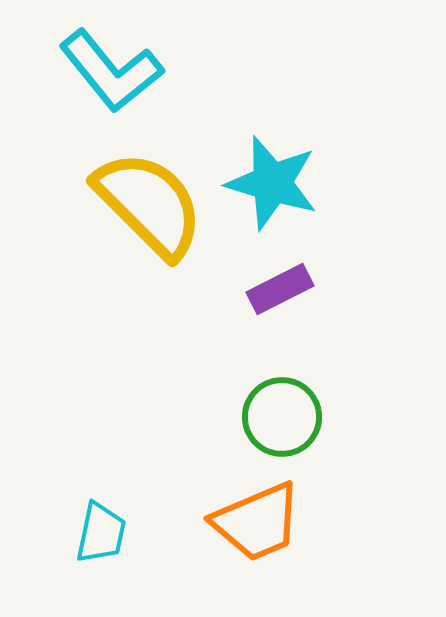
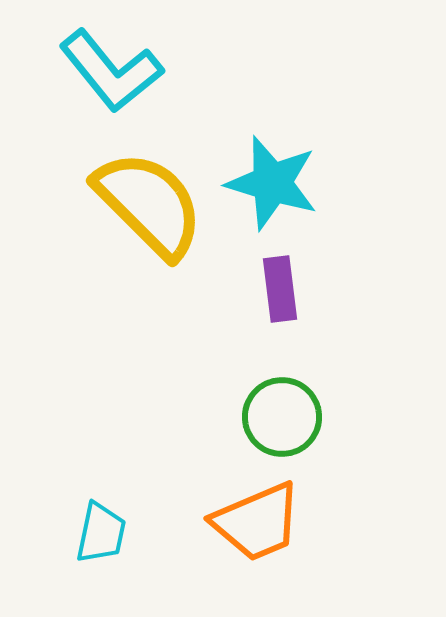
purple rectangle: rotated 70 degrees counterclockwise
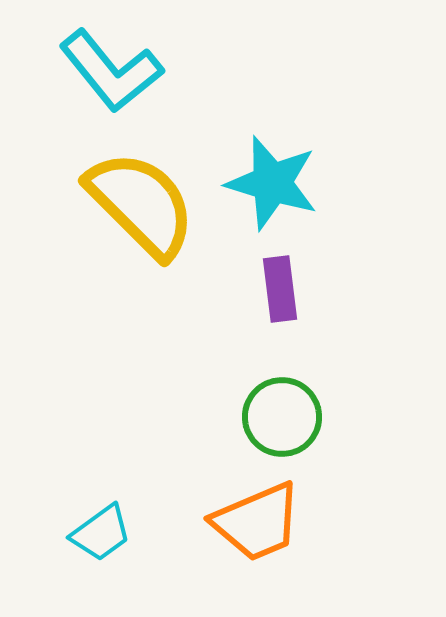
yellow semicircle: moved 8 px left
cyan trapezoid: rotated 42 degrees clockwise
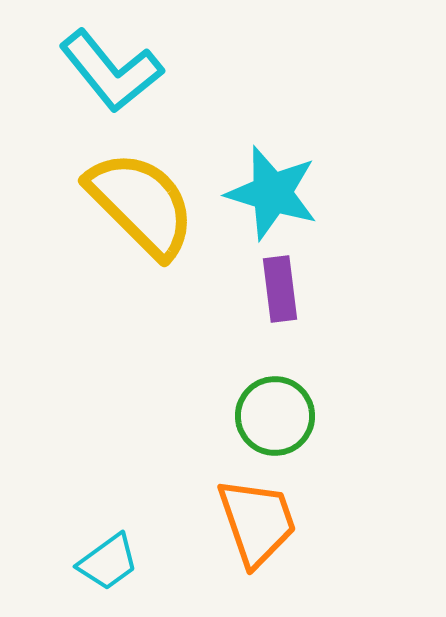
cyan star: moved 10 px down
green circle: moved 7 px left, 1 px up
orange trapezoid: rotated 86 degrees counterclockwise
cyan trapezoid: moved 7 px right, 29 px down
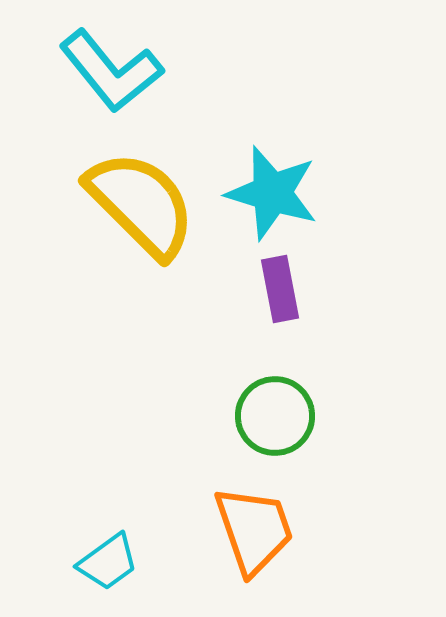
purple rectangle: rotated 4 degrees counterclockwise
orange trapezoid: moved 3 px left, 8 px down
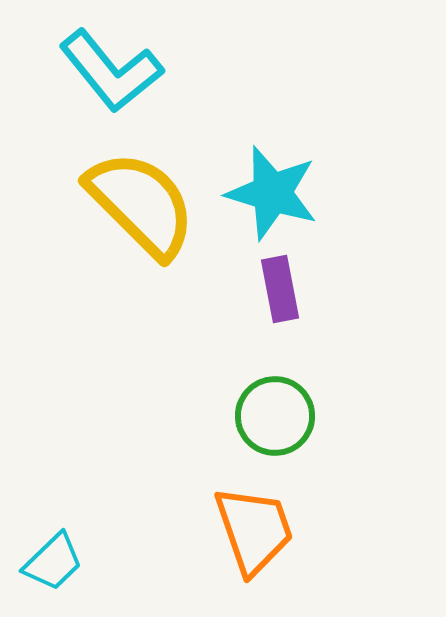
cyan trapezoid: moved 55 px left; rotated 8 degrees counterclockwise
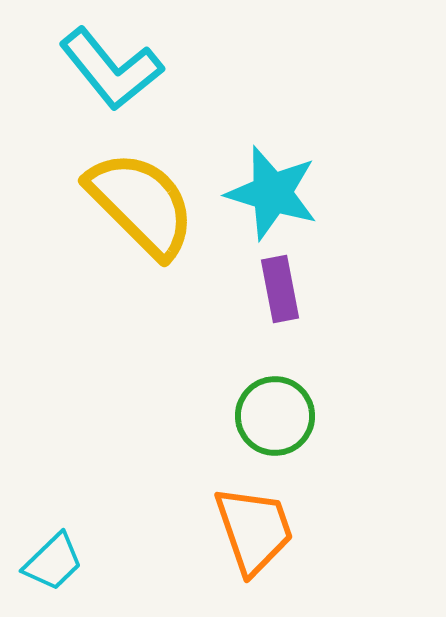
cyan L-shape: moved 2 px up
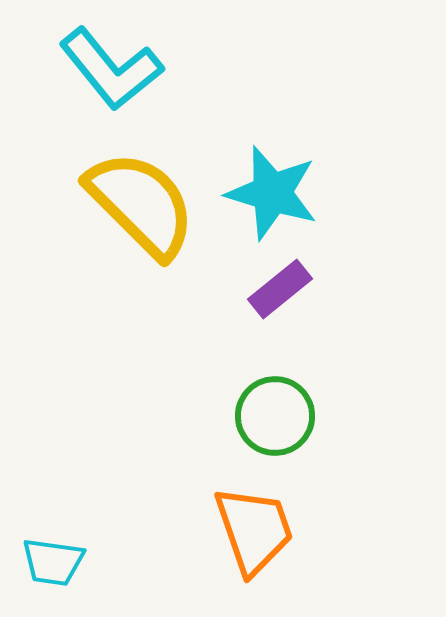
purple rectangle: rotated 62 degrees clockwise
cyan trapezoid: rotated 52 degrees clockwise
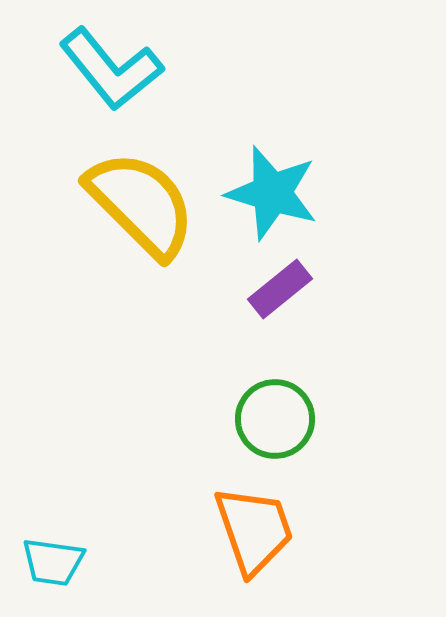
green circle: moved 3 px down
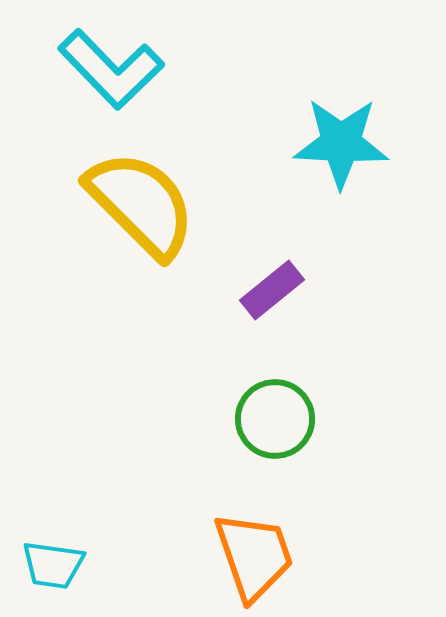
cyan L-shape: rotated 5 degrees counterclockwise
cyan star: moved 69 px right, 50 px up; rotated 14 degrees counterclockwise
purple rectangle: moved 8 px left, 1 px down
orange trapezoid: moved 26 px down
cyan trapezoid: moved 3 px down
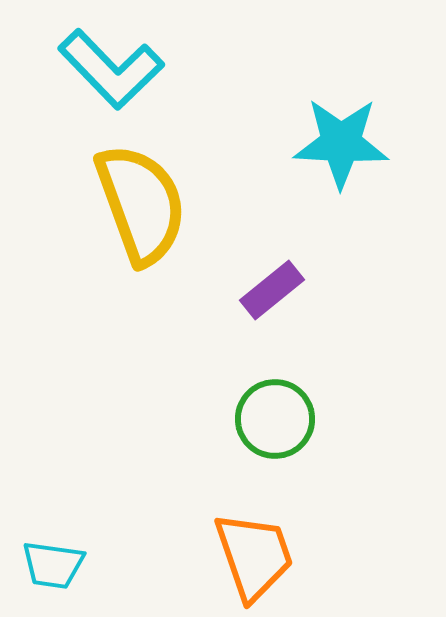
yellow semicircle: rotated 25 degrees clockwise
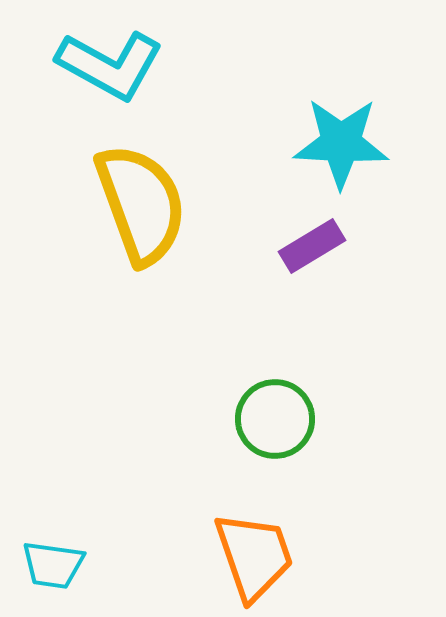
cyan L-shape: moved 1 px left, 4 px up; rotated 17 degrees counterclockwise
purple rectangle: moved 40 px right, 44 px up; rotated 8 degrees clockwise
